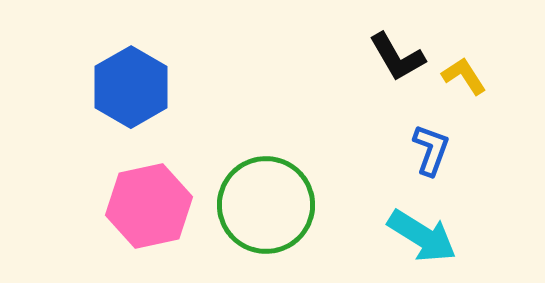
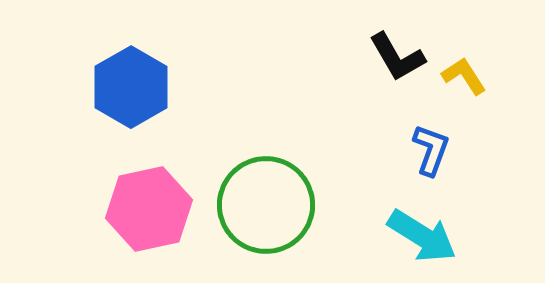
pink hexagon: moved 3 px down
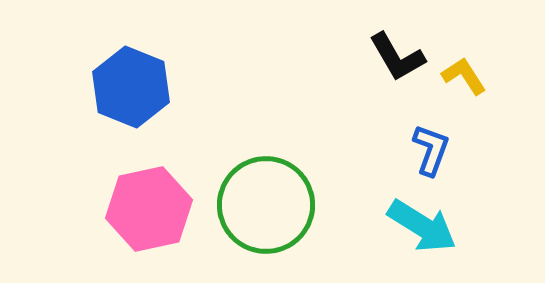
blue hexagon: rotated 8 degrees counterclockwise
cyan arrow: moved 10 px up
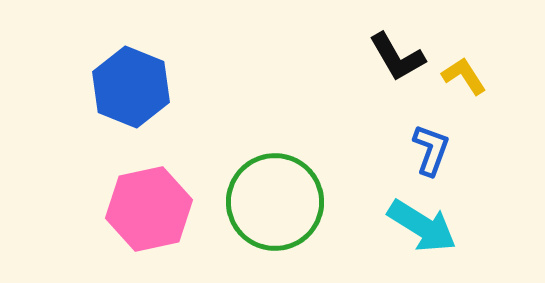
green circle: moved 9 px right, 3 px up
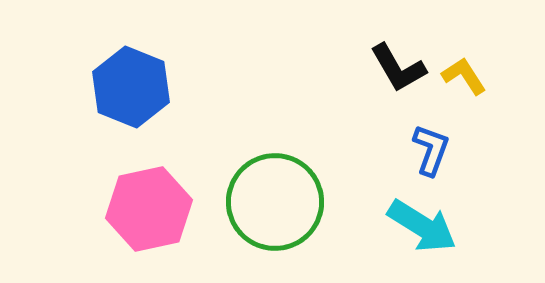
black L-shape: moved 1 px right, 11 px down
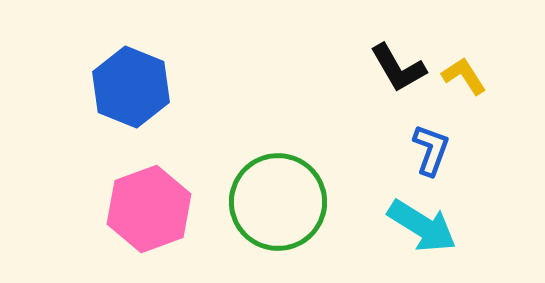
green circle: moved 3 px right
pink hexagon: rotated 8 degrees counterclockwise
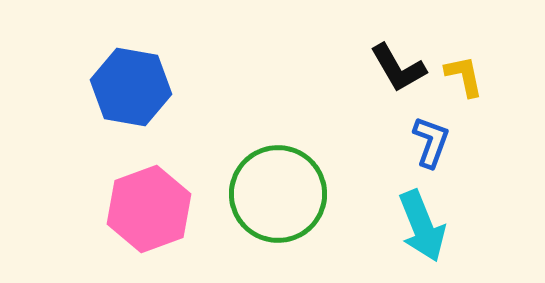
yellow L-shape: rotated 21 degrees clockwise
blue hexagon: rotated 12 degrees counterclockwise
blue L-shape: moved 8 px up
green circle: moved 8 px up
cyan arrow: rotated 36 degrees clockwise
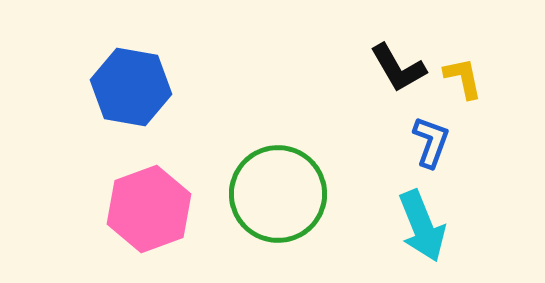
yellow L-shape: moved 1 px left, 2 px down
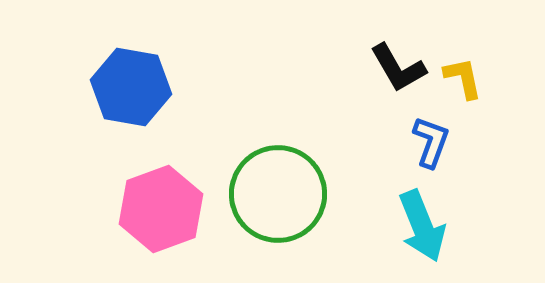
pink hexagon: moved 12 px right
